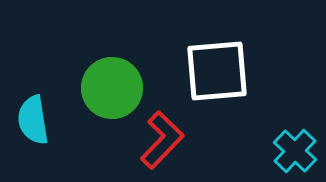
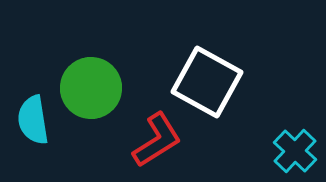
white square: moved 10 px left, 11 px down; rotated 34 degrees clockwise
green circle: moved 21 px left
red L-shape: moved 5 px left; rotated 14 degrees clockwise
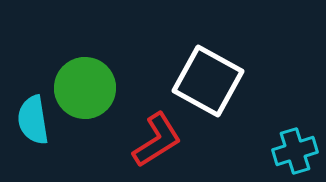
white square: moved 1 px right, 1 px up
green circle: moved 6 px left
cyan cross: rotated 30 degrees clockwise
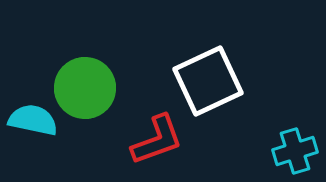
white square: rotated 36 degrees clockwise
cyan semicircle: rotated 111 degrees clockwise
red L-shape: rotated 12 degrees clockwise
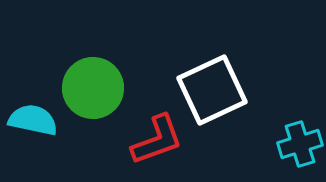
white square: moved 4 px right, 9 px down
green circle: moved 8 px right
cyan cross: moved 5 px right, 7 px up
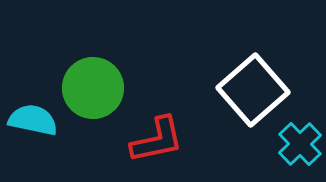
white square: moved 41 px right; rotated 16 degrees counterclockwise
red L-shape: rotated 8 degrees clockwise
cyan cross: rotated 27 degrees counterclockwise
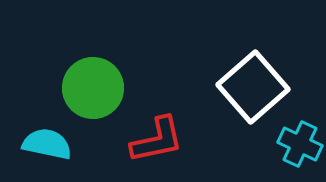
white square: moved 3 px up
cyan semicircle: moved 14 px right, 24 px down
cyan cross: rotated 21 degrees counterclockwise
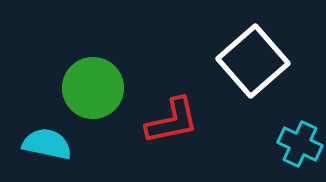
white square: moved 26 px up
red L-shape: moved 15 px right, 19 px up
